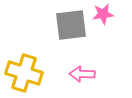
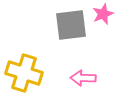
pink star: rotated 15 degrees counterclockwise
pink arrow: moved 1 px right, 4 px down
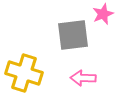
gray square: moved 2 px right, 10 px down
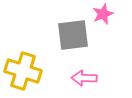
yellow cross: moved 1 px left, 2 px up
pink arrow: moved 1 px right
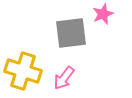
gray square: moved 2 px left, 2 px up
pink arrow: moved 20 px left; rotated 55 degrees counterclockwise
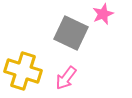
gray square: rotated 32 degrees clockwise
pink arrow: moved 2 px right
